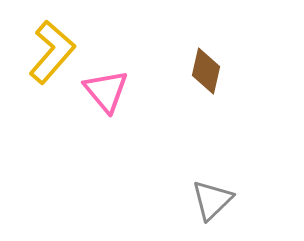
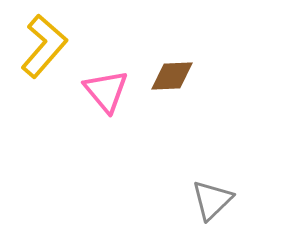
yellow L-shape: moved 8 px left, 6 px up
brown diamond: moved 34 px left, 5 px down; rotated 75 degrees clockwise
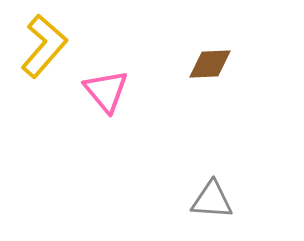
brown diamond: moved 38 px right, 12 px up
gray triangle: rotated 48 degrees clockwise
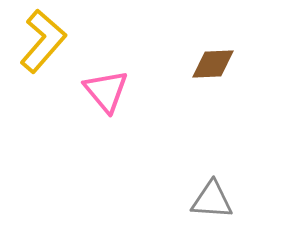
yellow L-shape: moved 1 px left, 5 px up
brown diamond: moved 3 px right
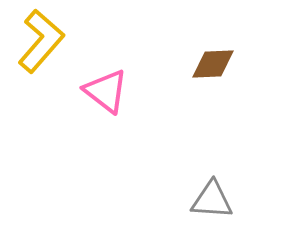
yellow L-shape: moved 2 px left
pink triangle: rotated 12 degrees counterclockwise
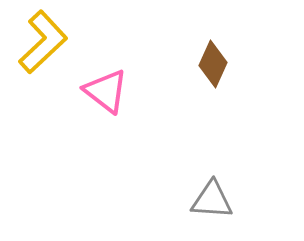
yellow L-shape: moved 2 px right, 1 px down; rotated 6 degrees clockwise
brown diamond: rotated 63 degrees counterclockwise
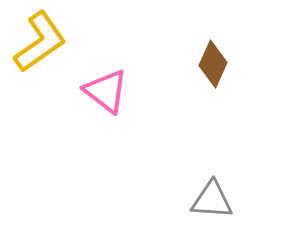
yellow L-shape: moved 3 px left; rotated 8 degrees clockwise
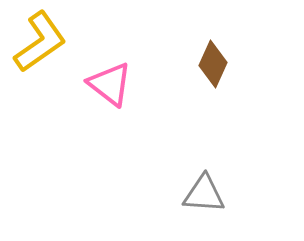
pink triangle: moved 4 px right, 7 px up
gray triangle: moved 8 px left, 6 px up
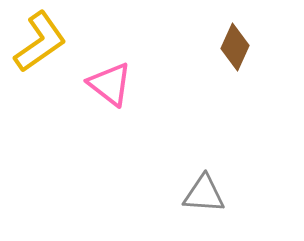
brown diamond: moved 22 px right, 17 px up
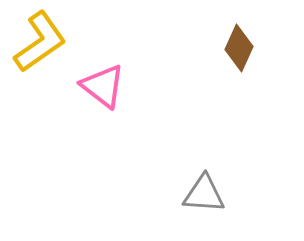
brown diamond: moved 4 px right, 1 px down
pink triangle: moved 7 px left, 2 px down
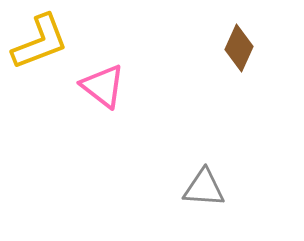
yellow L-shape: rotated 14 degrees clockwise
gray triangle: moved 6 px up
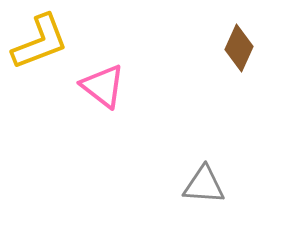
gray triangle: moved 3 px up
